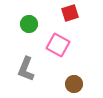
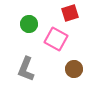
pink square: moved 2 px left, 6 px up
brown circle: moved 15 px up
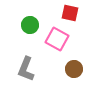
red square: rotated 30 degrees clockwise
green circle: moved 1 px right, 1 px down
pink square: moved 1 px right
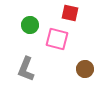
pink square: rotated 15 degrees counterclockwise
brown circle: moved 11 px right
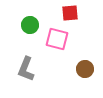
red square: rotated 18 degrees counterclockwise
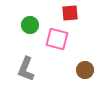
brown circle: moved 1 px down
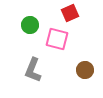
red square: rotated 18 degrees counterclockwise
gray L-shape: moved 7 px right, 1 px down
